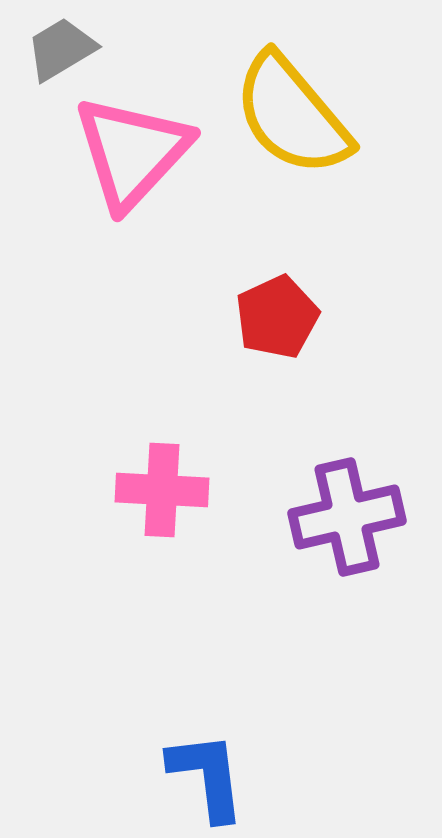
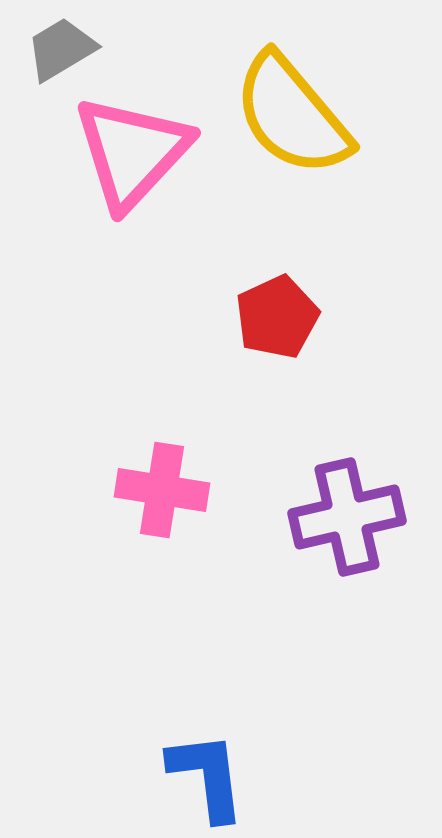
pink cross: rotated 6 degrees clockwise
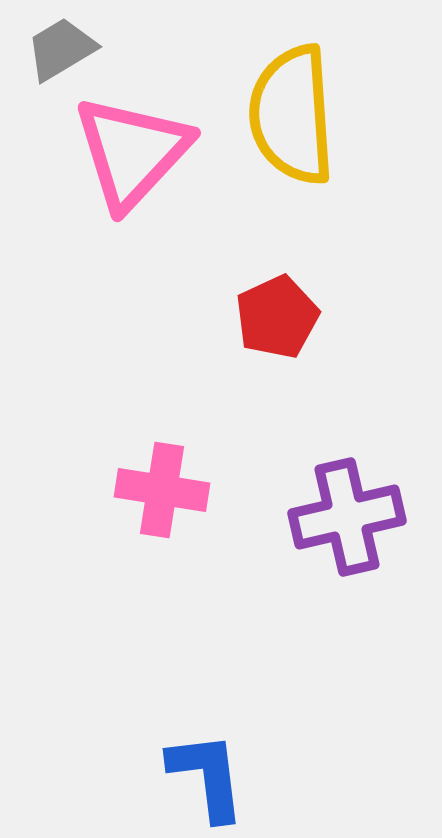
yellow semicircle: rotated 36 degrees clockwise
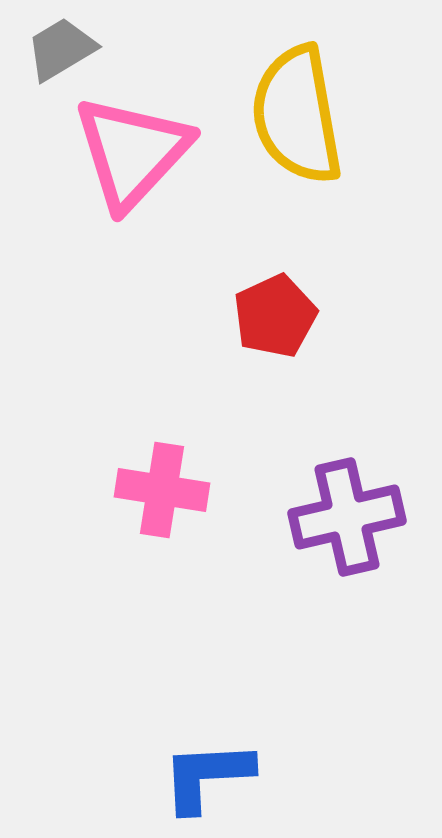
yellow semicircle: moved 5 px right; rotated 6 degrees counterclockwise
red pentagon: moved 2 px left, 1 px up
blue L-shape: rotated 86 degrees counterclockwise
